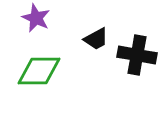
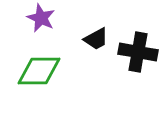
purple star: moved 5 px right
black cross: moved 1 px right, 3 px up
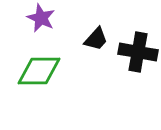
black trapezoid: rotated 20 degrees counterclockwise
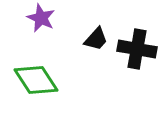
black cross: moved 1 px left, 3 px up
green diamond: moved 3 px left, 9 px down; rotated 57 degrees clockwise
